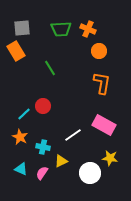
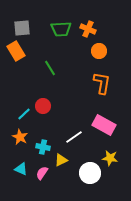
white line: moved 1 px right, 2 px down
yellow triangle: moved 1 px up
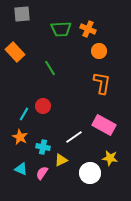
gray square: moved 14 px up
orange rectangle: moved 1 px left, 1 px down; rotated 12 degrees counterclockwise
cyan line: rotated 16 degrees counterclockwise
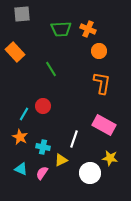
green line: moved 1 px right, 1 px down
white line: moved 2 px down; rotated 36 degrees counterclockwise
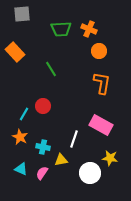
orange cross: moved 1 px right
pink rectangle: moved 3 px left
yellow triangle: rotated 16 degrees clockwise
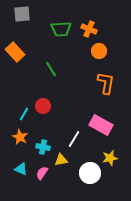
orange L-shape: moved 4 px right
white line: rotated 12 degrees clockwise
yellow star: rotated 21 degrees counterclockwise
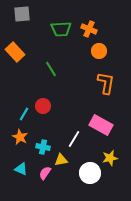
pink semicircle: moved 3 px right
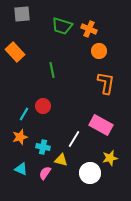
green trapezoid: moved 1 px right, 3 px up; rotated 20 degrees clockwise
green line: moved 1 px right, 1 px down; rotated 21 degrees clockwise
orange star: rotated 28 degrees clockwise
yellow triangle: rotated 24 degrees clockwise
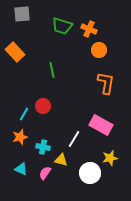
orange circle: moved 1 px up
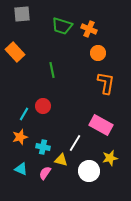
orange circle: moved 1 px left, 3 px down
white line: moved 1 px right, 4 px down
white circle: moved 1 px left, 2 px up
